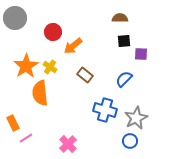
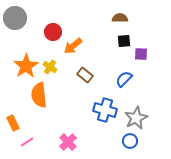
orange semicircle: moved 1 px left, 2 px down
pink line: moved 1 px right, 4 px down
pink cross: moved 2 px up
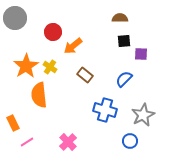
gray star: moved 7 px right, 3 px up
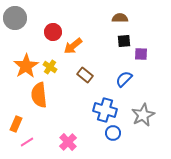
orange rectangle: moved 3 px right, 1 px down; rotated 49 degrees clockwise
blue circle: moved 17 px left, 8 px up
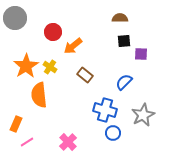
blue semicircle: moved 3 px down
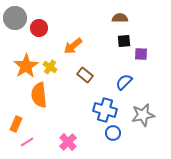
red circle: moved 14 px left, 4 px up
gray star: rotated 15 degrees clockwise
